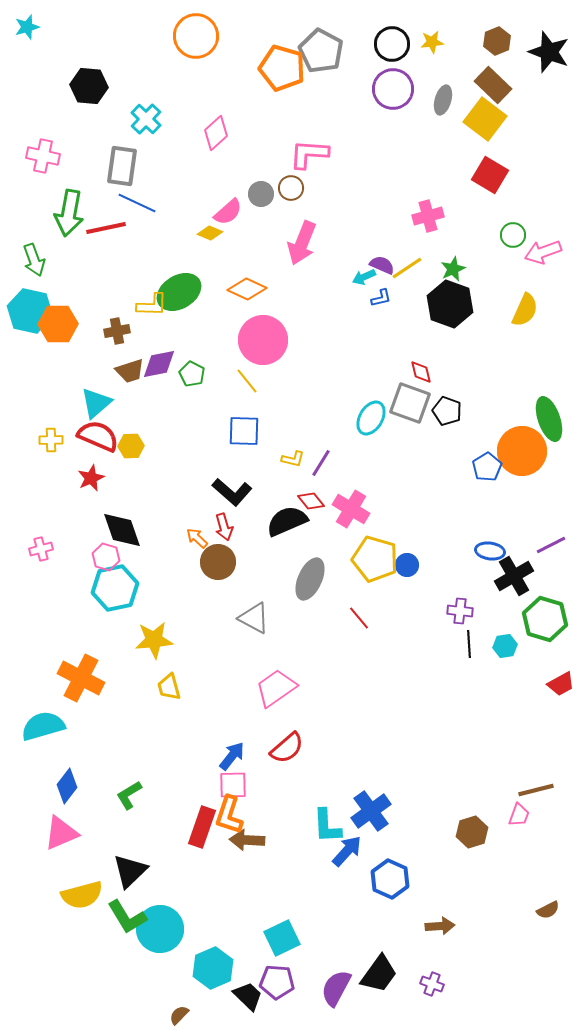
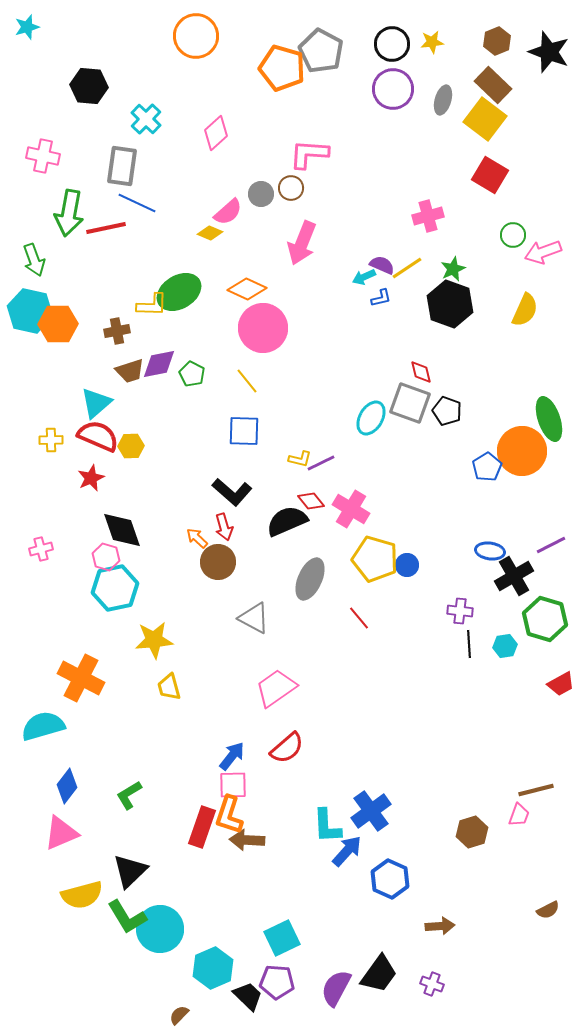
pink circle at (263, 340): moved 12 px up
yellow L-shape at (293, 459): moved 7 px right
purple line at (321, 463): rotated 32 degrees clockwise
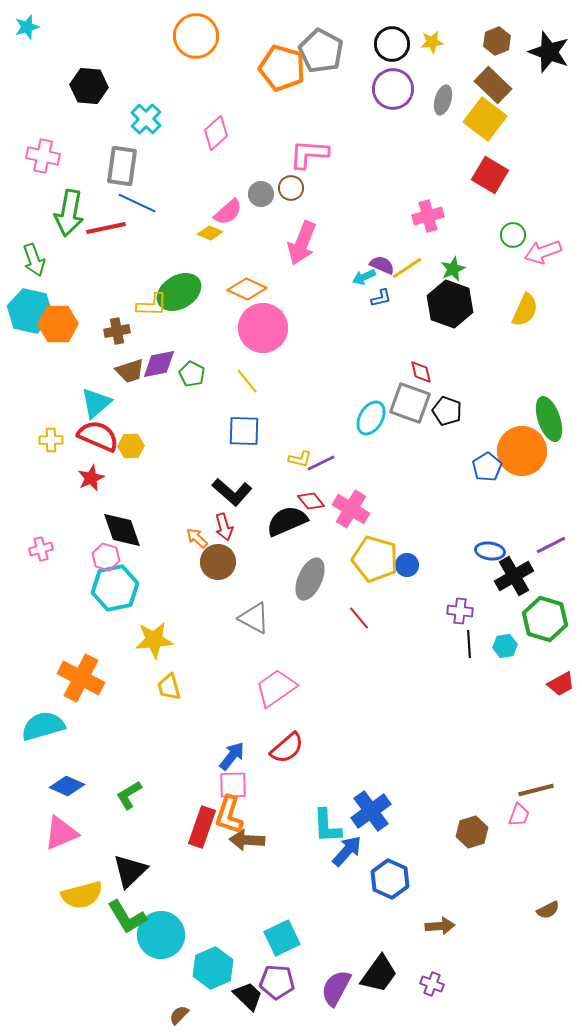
blue diamond at (67, 786): rotated 76 degrees clockwise
cyan circle at (160, 929): moved 1 px right, 6 px down
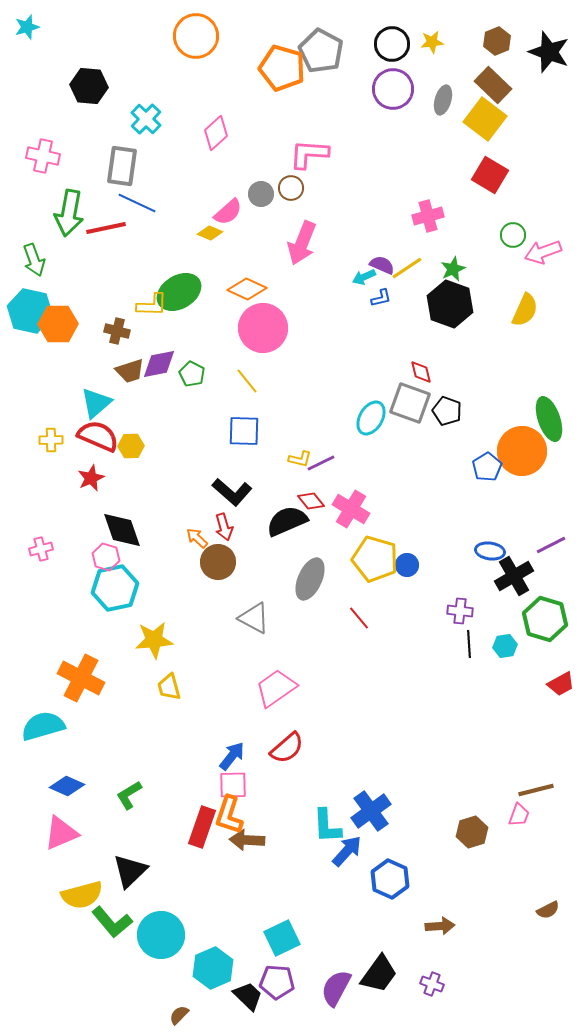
brown cross at (117, 331): rotated 25 degrees clockwise
green L-shape at (127, 917): moved 15 px left, 5 px down; rotated 9 degrees counterclockwise
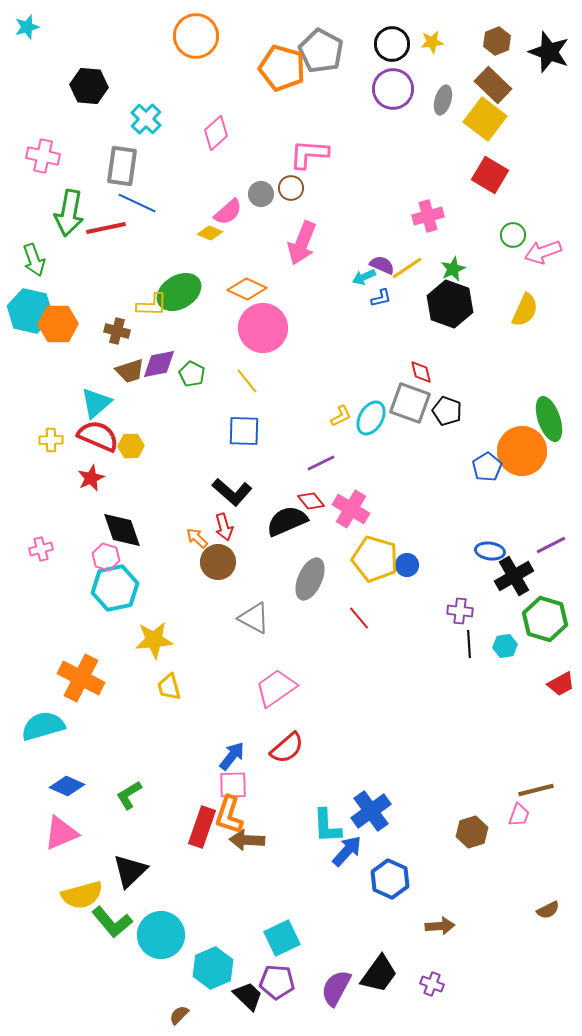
yellow L-shape at (300, 459): moved 41 px right, 43 px up; rotated 40 degrees counterclockwise
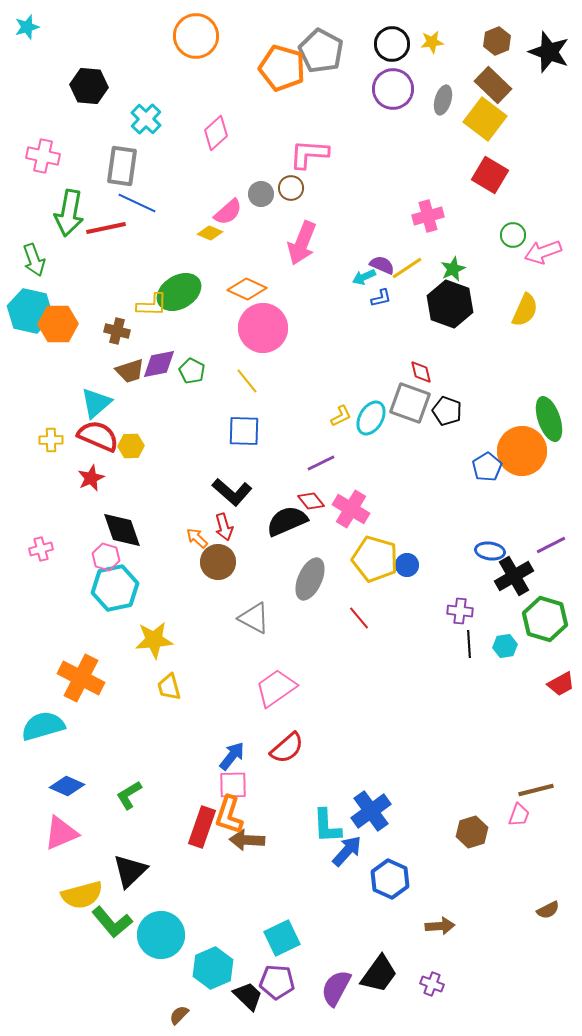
green pentagon at (192, 374): moved 3 px up
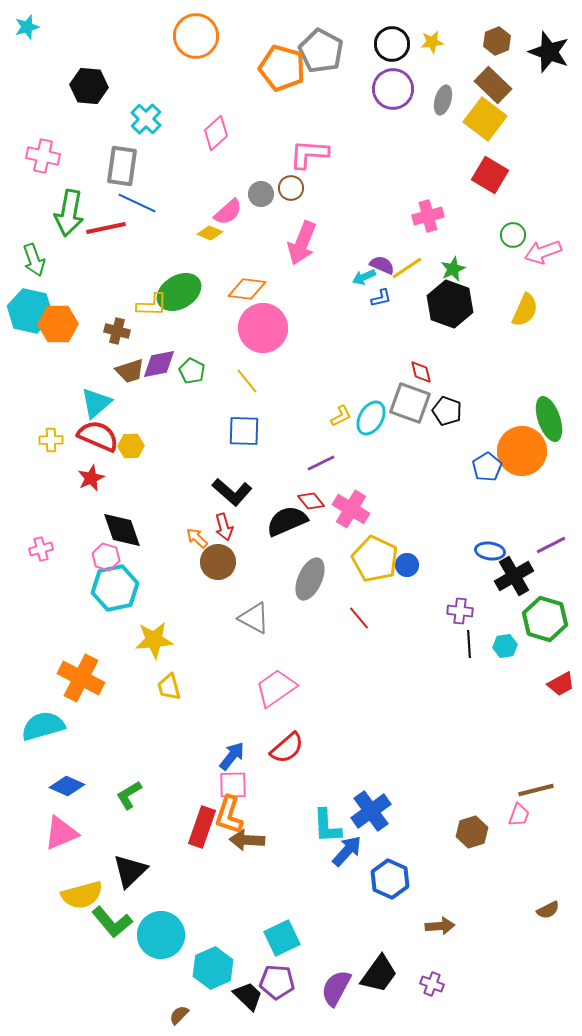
orange diamond at (247, 289): rotated 18 degrees counterclockwise
yellow pentagon at (375, 559): rotated 9 degrees clockwise
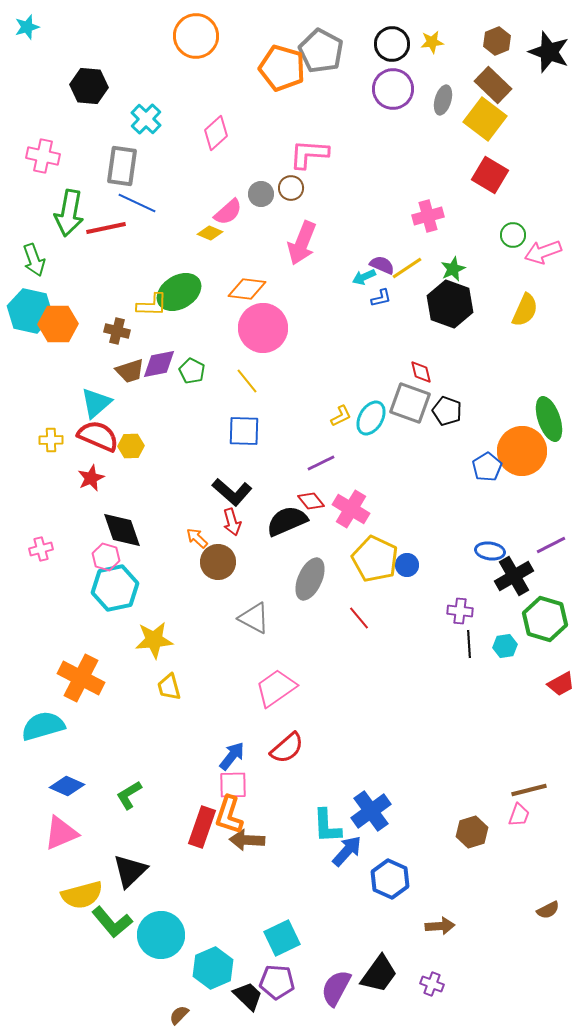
red arrow at (224, 527): moved 8 px right, 5 px up
brown line at (536, 790): moved 7 px left
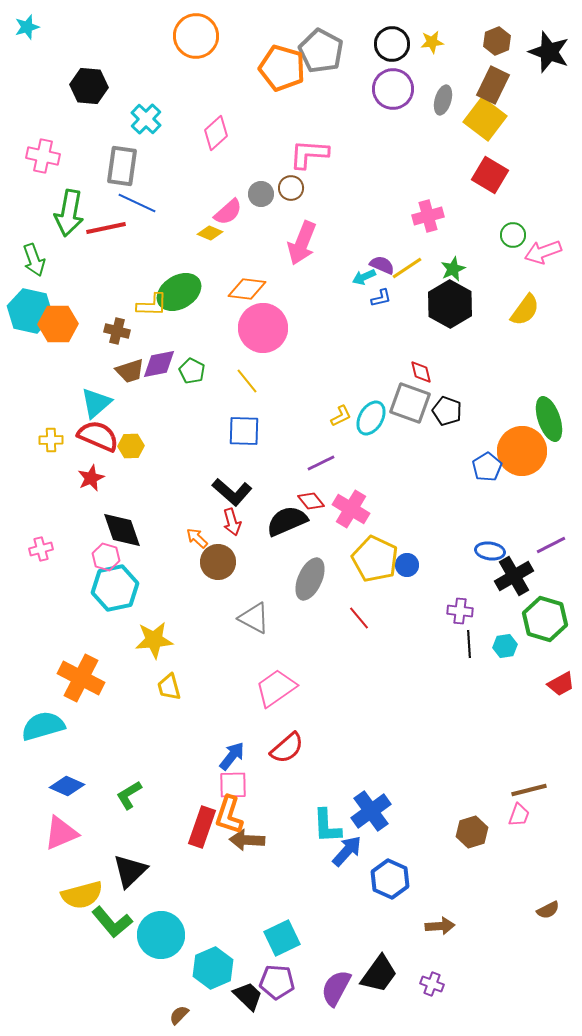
brown rectangle at (493, 85): rotated 72 degrees clockwise
black hexagon at (450, 304): rotated 9 degrees clockwise
yellow semicircle at (525, 310): rotated 12 degrees clockwise
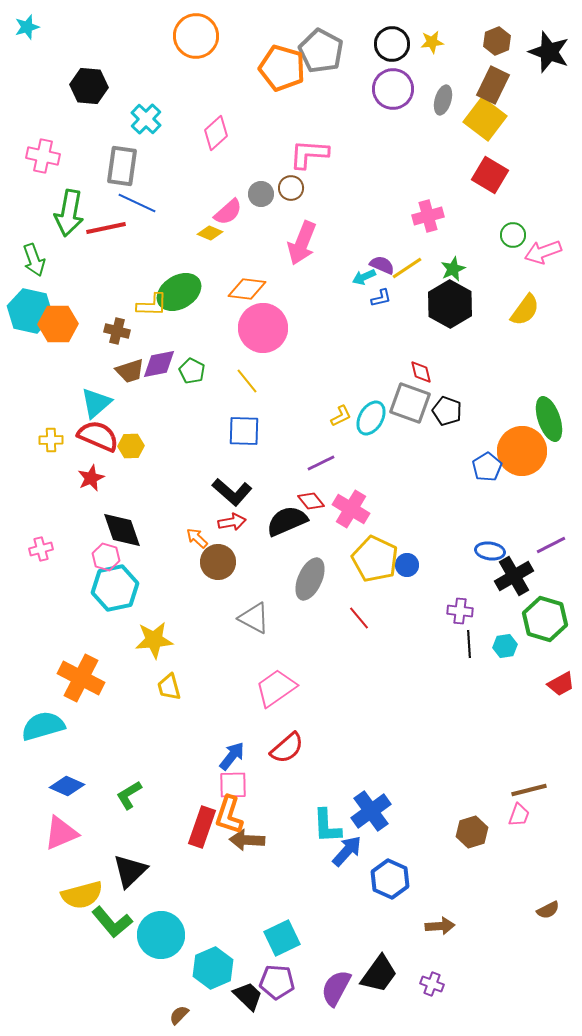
red arrow at (232, 522): rotated 84 degrees counterclockwise
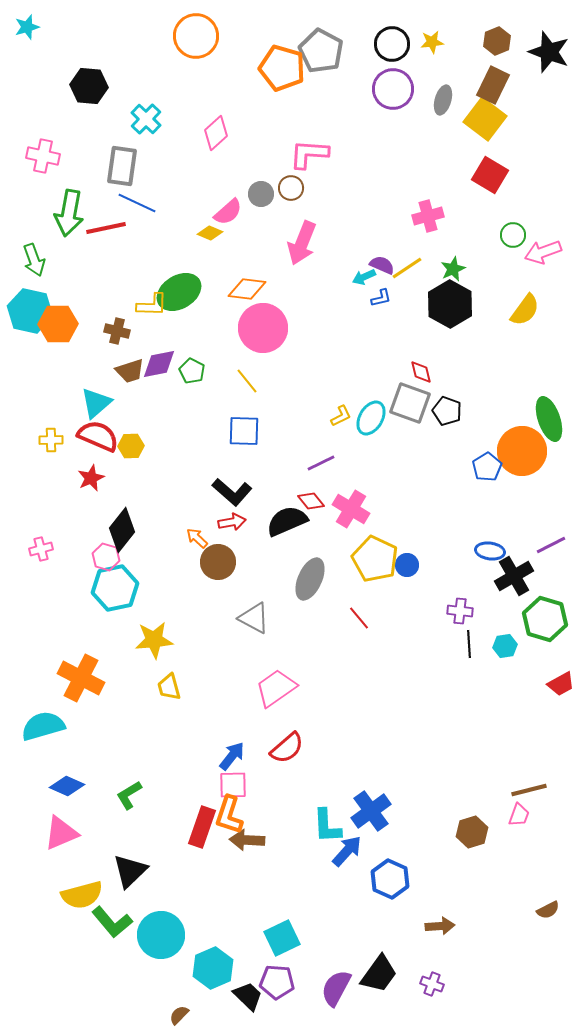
black diamond at (122, 530): rotated 57 degrees clockwise
